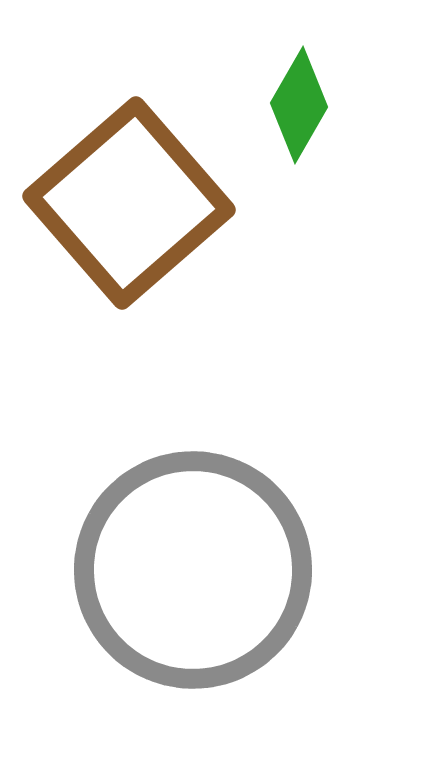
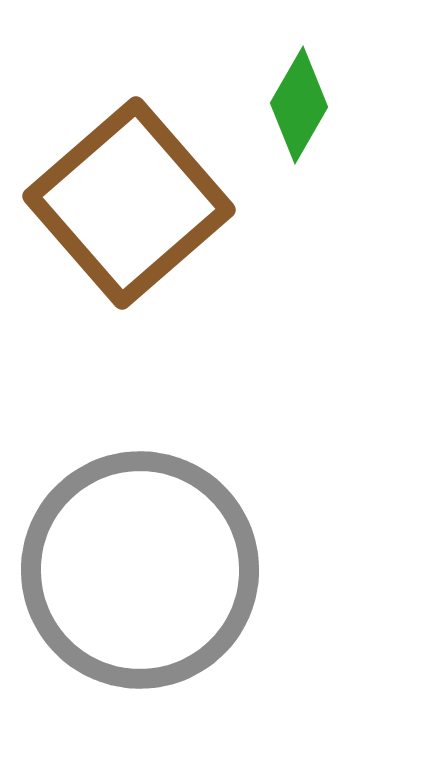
gray circle: moved 53 px left
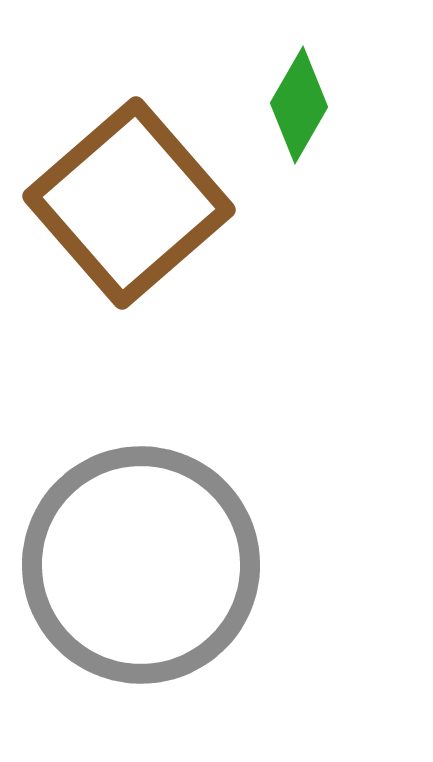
gray circle: moved 1 px right, 5 px up
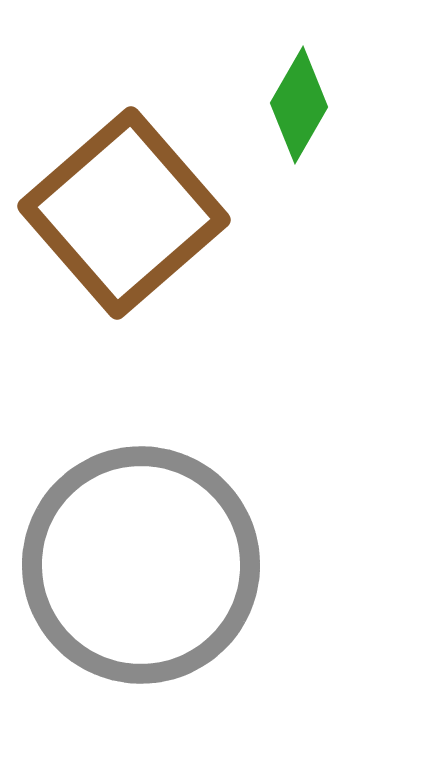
brown square: moved 5 px left, 10 px down
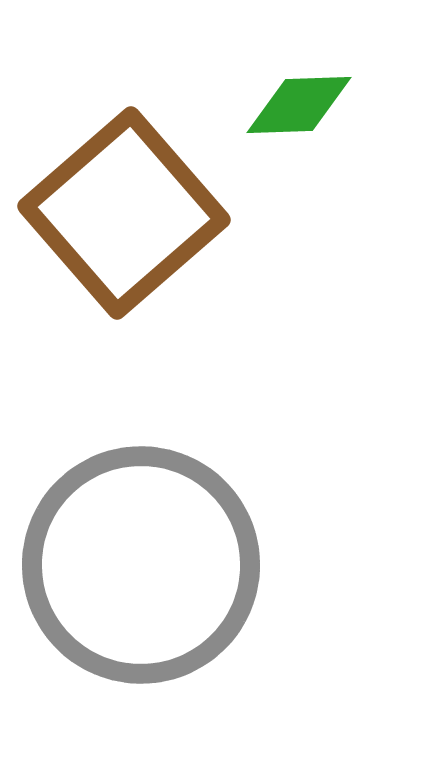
green diamond: rotated 58 degrees clockwise
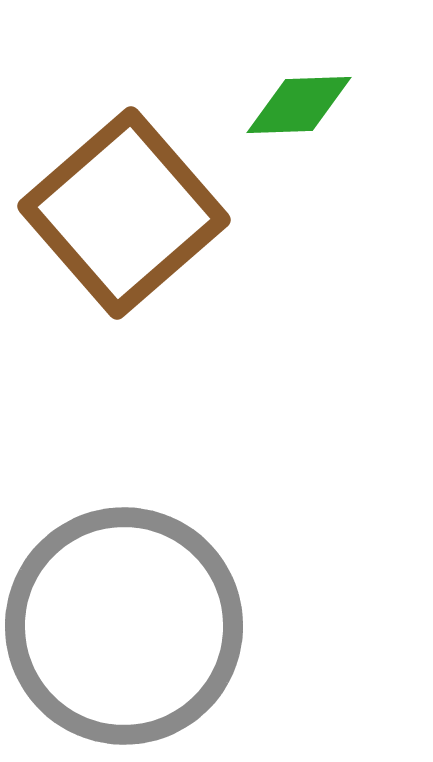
gray circle: moved 17 px left, 61 px down
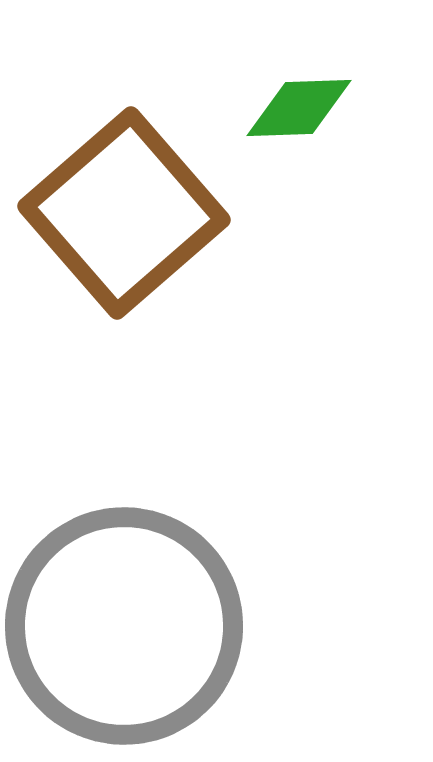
green diamond: moved 3 px down
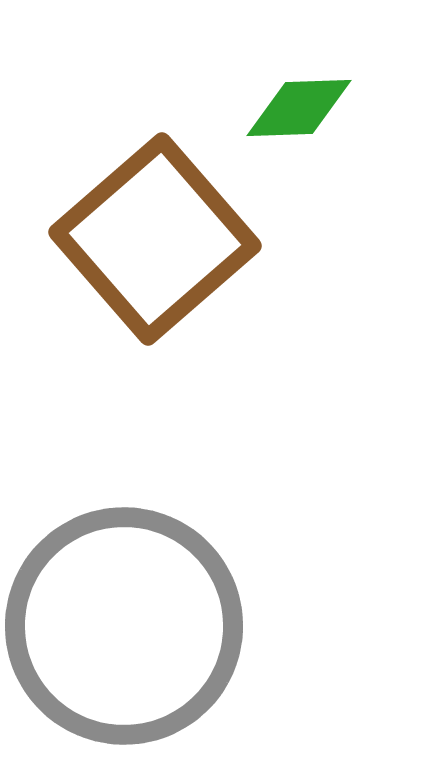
brown square: moved 31 px right, 26 px down
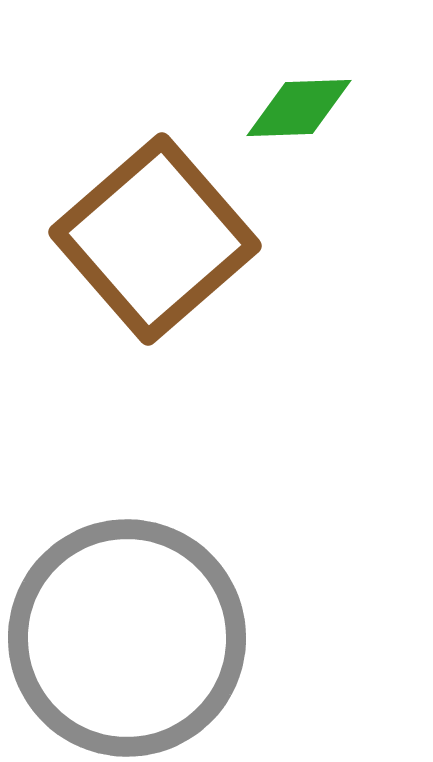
gray circle: moved 3 px right, 12 px down
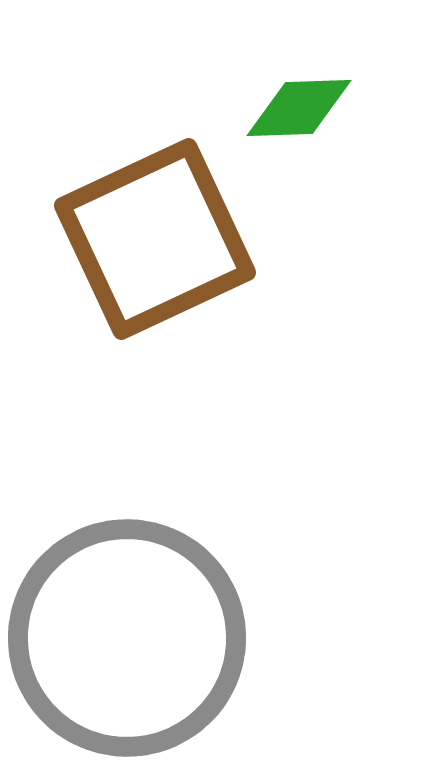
brown square: rotated 16 degrees clockwise
